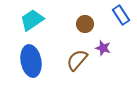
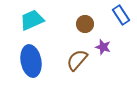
cyan trapezoid: rotated 10 degrees clockwise
purple star: moved 1 px up
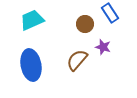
blue rectangle: moved 11 px left, 2 px up
blue ellipse: moved 4 px down
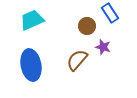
brown circle: moved 2 px right, 2 px down
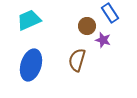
cyan trapezoid: moved 3 px left
purple star: moved 7 px up
brown semicircle: rotated 25 degrees counterclockwise
blue ellipse: rotated 28 degrees clockwise
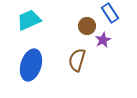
purple star: rotated 28 degrees clockwise
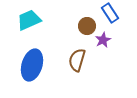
blue ellipse: moved 1 px right
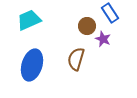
purple star: moved 1 px up; rotated 21 degrees counterclockwise
brown semicircle: moved 1 px left, 1 px up
